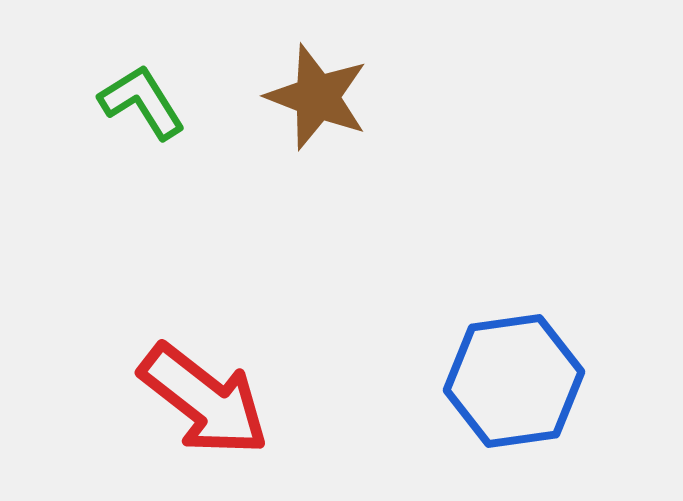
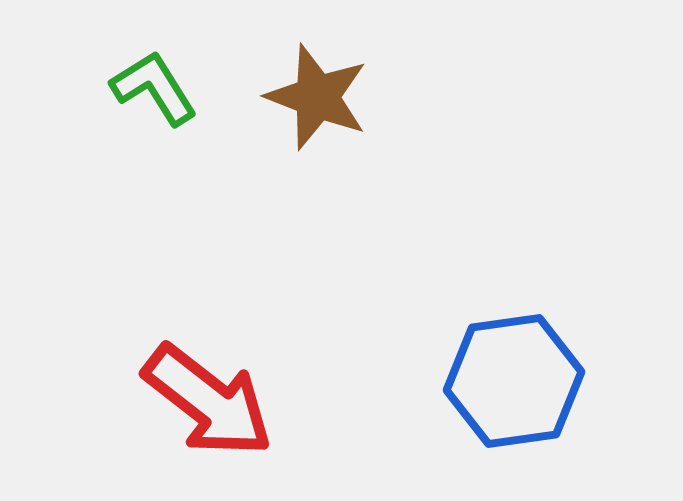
green L-shape: moved 12 px right, 14 px up
red arrow: moved 4 px right, 1 px down
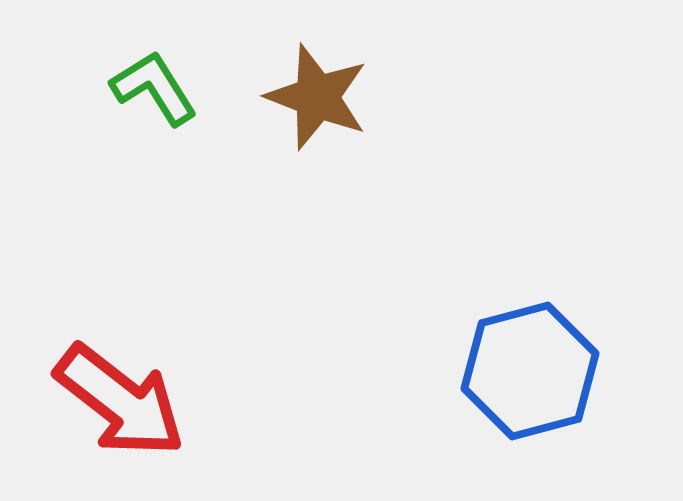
blue hexagon: moved 16 px right, 10 px up; rotated 7 degrees counterclockwise
red arrow: moved 88 px left
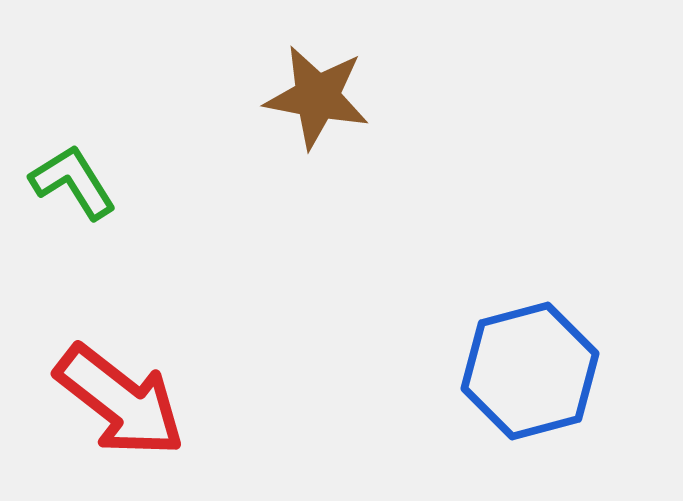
green L-shape: moved 81 px left, 94 px down
brown star: rotated 10 degrees counterclockwise
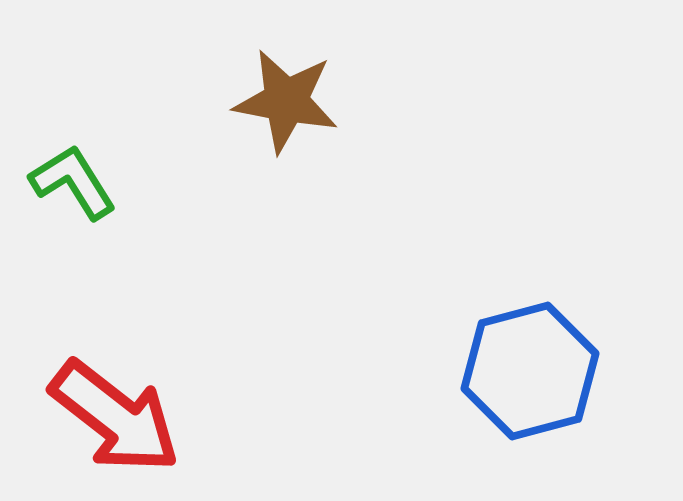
brown star: moved 31 px left, 4 px down
red arrow: moved 5 px left, 16 px down
